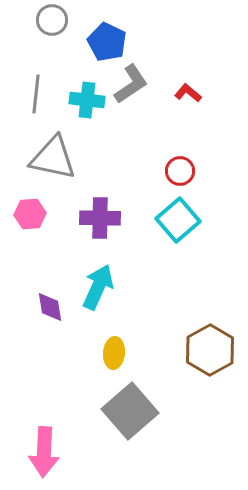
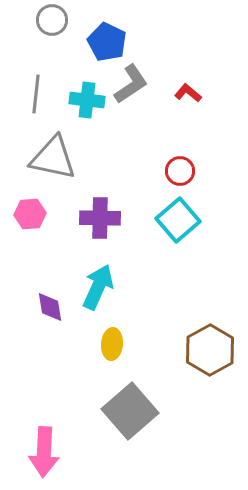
yellow ellipse: moved 2 px left, 9 px up
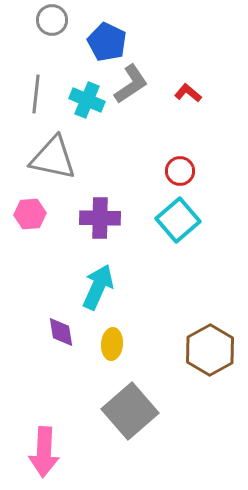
cyan cross: rotated 16 degrees clockwise
purple diamond: moved 11 px right, 25 px down
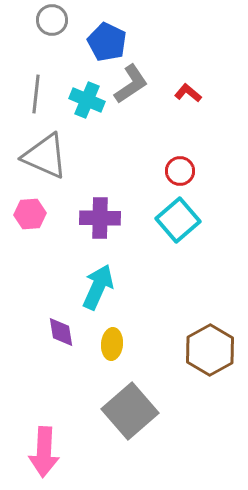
gray triangle: moved 8 px left, 2 px up; rotated 12 degrees clockwise
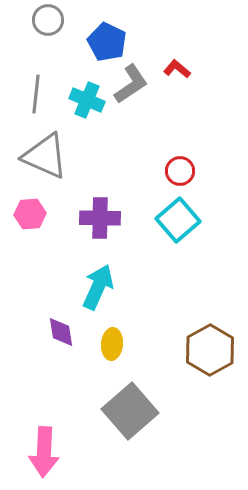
gray circle: moved 4 px left
red L-shape: moved 11 px left, 24 px up
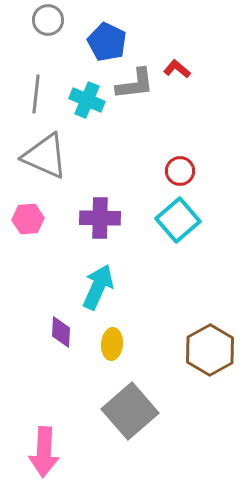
gray L-shape: moved 4 px right; rotated 27 degrees clockwise
pink hexagon: moved 2 px left, 5 px down
purple diamond: rotated 12 degrees clockwise
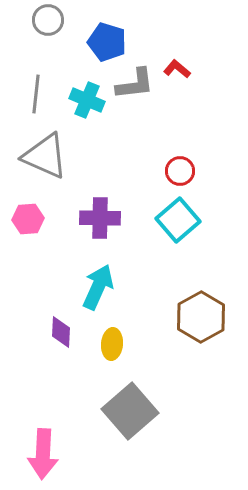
blue pentagon: rotated 9 degrees counterclockwise
brown hexagon: moved 9 px left, 33 px up
pink arrow: moved 1 px left, 2 px down
